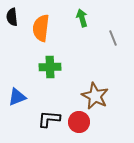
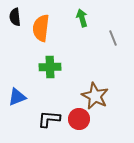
black semicircle: moved 3 px right
red circle: moved 3 px up
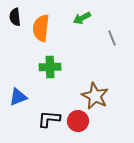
green arrow: rotated 102 degrees counterclockwise
gray line: moved 1 px left
blue triangle: moved 1 px right
red circle: moved 1 px left, 2 px down
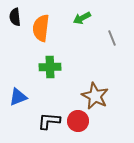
black L-shape: moved 2 px down
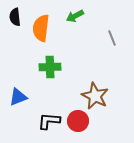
green arrow: moved 7 px left, 2 px up
